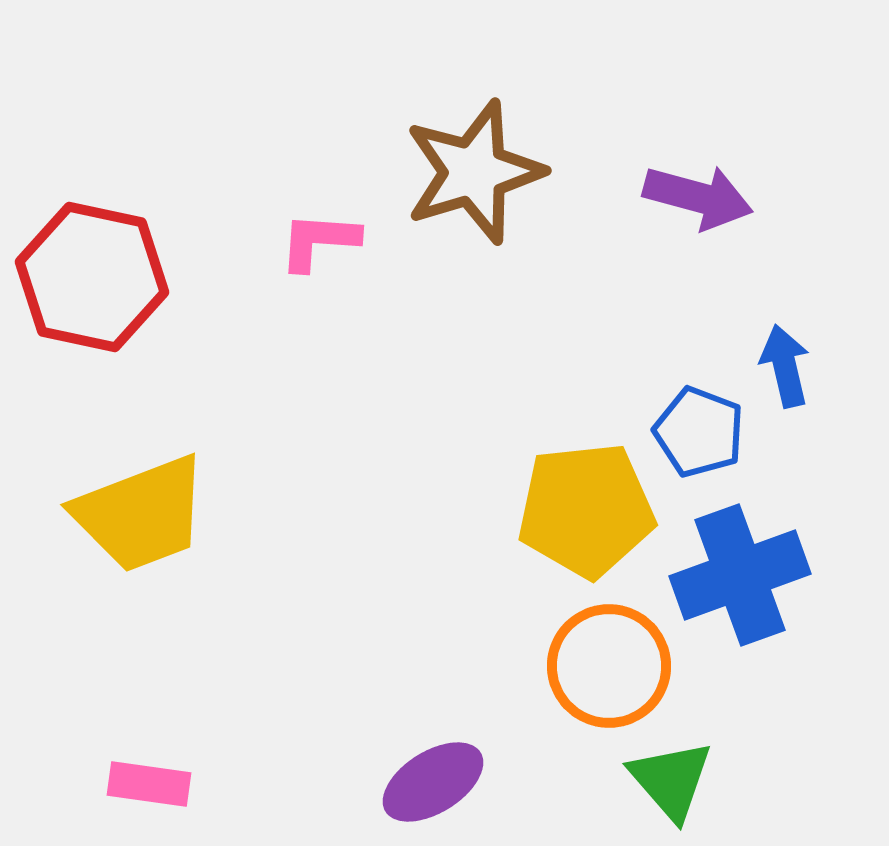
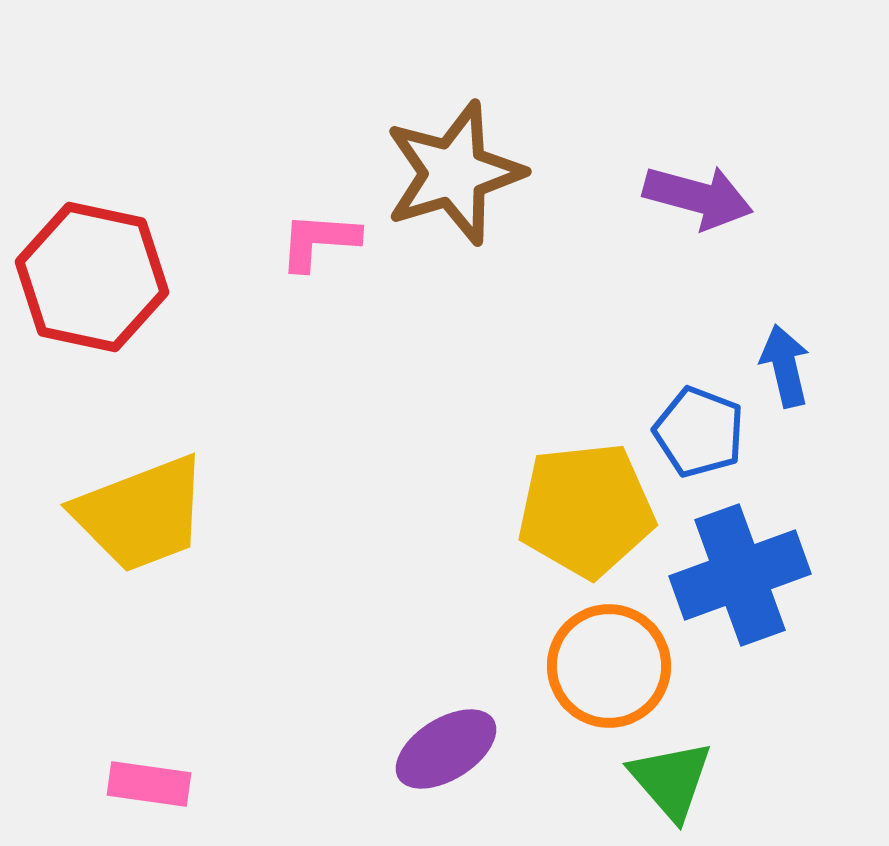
brown star: moved 20 px left, 1 px down
purple ellipse: moved 13 px right, 33 px up
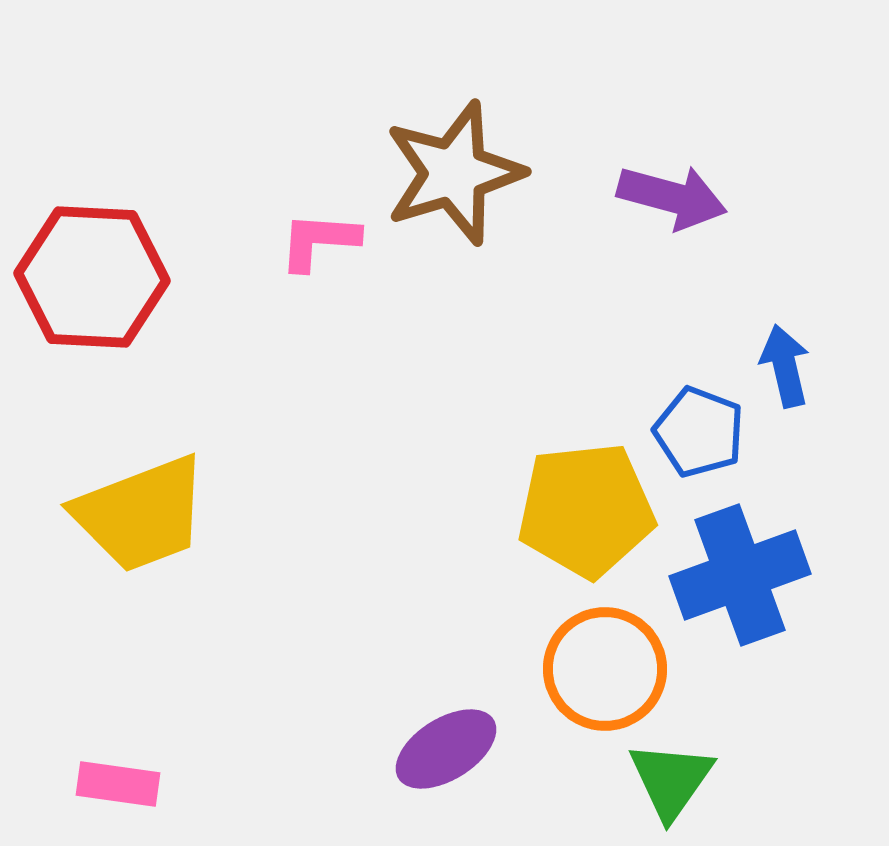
purple arrow: moved 26 px left
red hexagon: rotated 9 degrees counterclockwise
orange circle: moved 4 px left, 3 px down
green triangle: rotated 16 degrees clockwise
pink rectangle: moved 31 px left
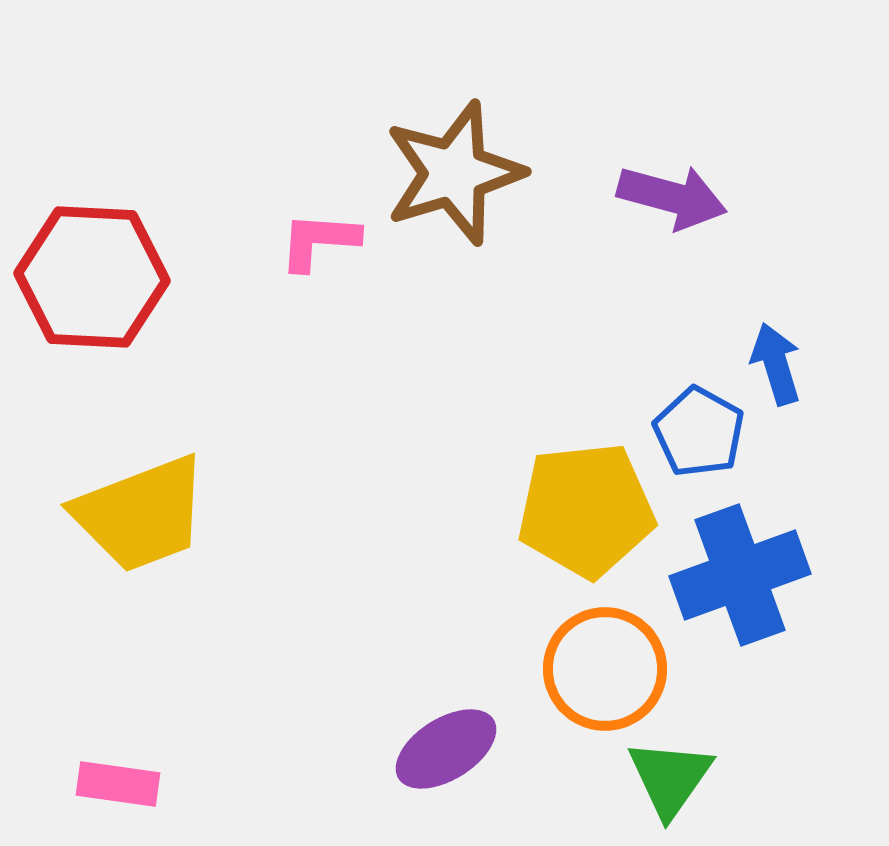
blue arrow: moved 9 px left, 2 px up; rotated 4 degrees counterclockwise
blue pentagon: rotated 8 degrees clockwise
green triangle: moved 1 px left, 2 px up
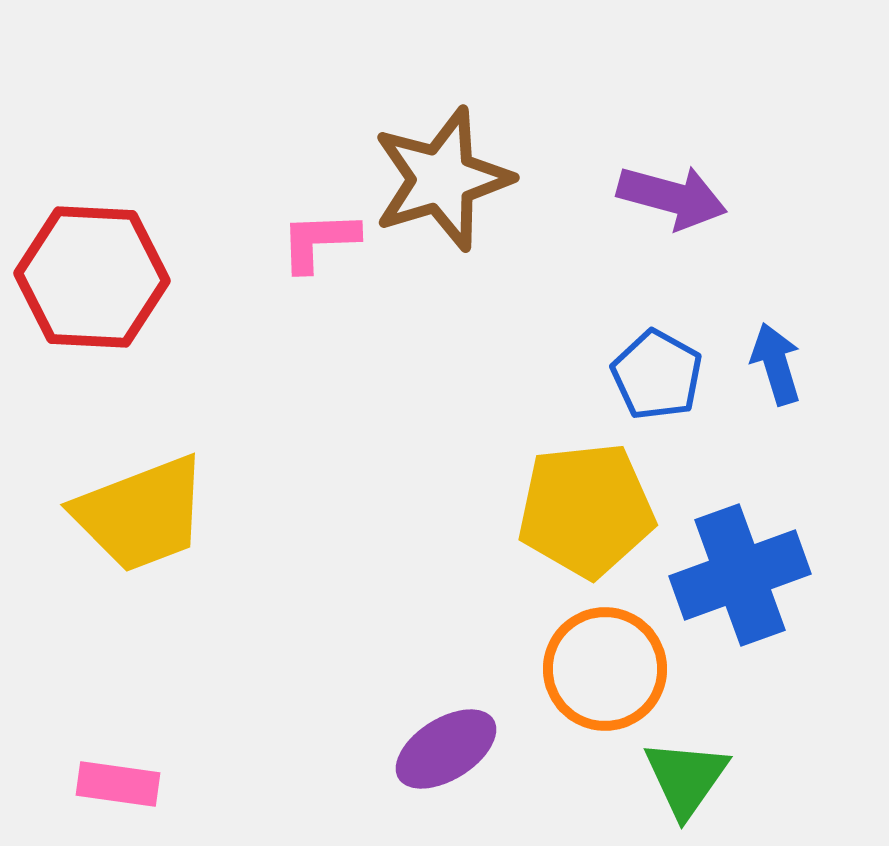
brown star: moved 12 px left, 6 px down
pink L-shape: rotated 6 degrees counterclockwise
blue pentagon: moved 42 px left, 57 px up
green triangle: moved 16 px right
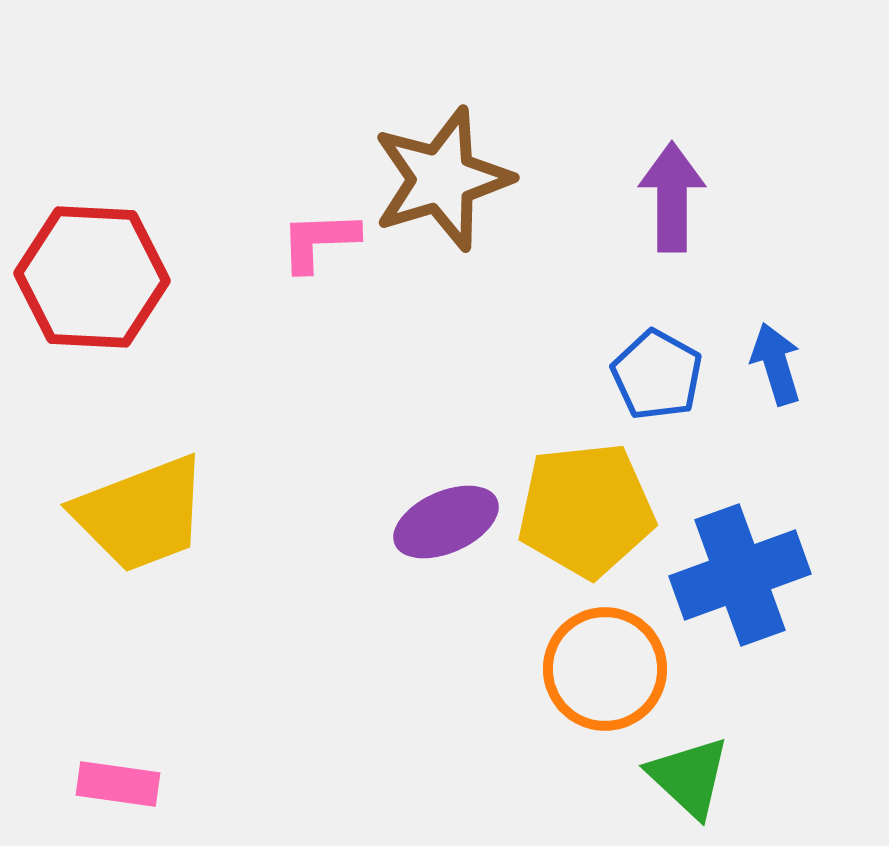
purple arrow: rotated 105 degrees counterclockwise
purple ellipse: moved 227 px up; rotated 8 degrees clockwise
green triangle: moved 3 px right, 1 px up; rotated 22 degrees counterclockwise
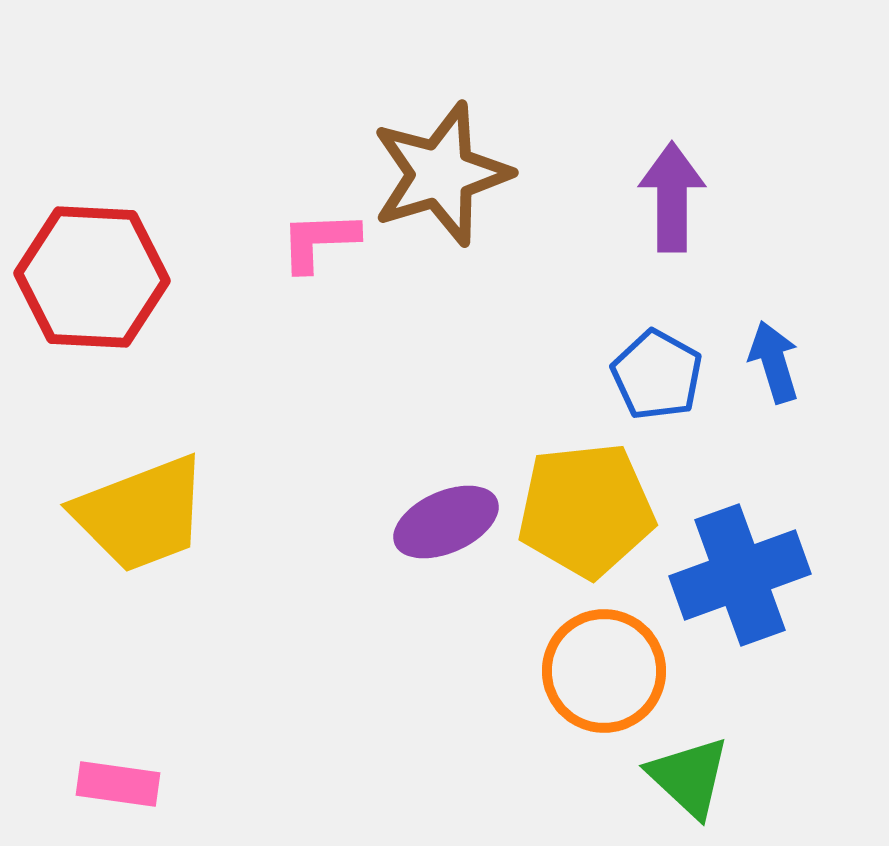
brown star: moved 1 px left, 5 px up
blue arrow: moved 2 px left, 2 px up
orange circle: moved 1 px left, 2 px down
